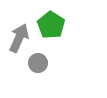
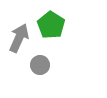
gray circle: moved 2 px right, 2 px down
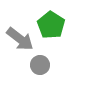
gray arrow: moved 1 px right, 1 px down; rotated 104 degrees clockwise
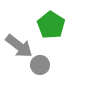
gray arrow: moved 1 px left, 7 px down
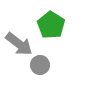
gray arrow: moved 2 px up
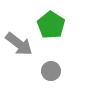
gray circle: moved 11 px right, 6 px down
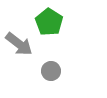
green pentagon: moved 2 px left, 3 px up
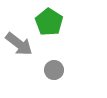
gray circle: moved 3 px right, 1 px up
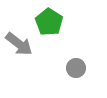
gray circle: moved 22 px right, 2 px up
